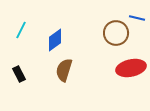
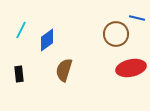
brown circle: moved 1 px down
blue diamond: moved 8 px left
black rectangle: rotated 21 degrees clockwise
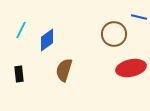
blue line: moved 2 px right, 1 px up
brown circle: moved 2 px left
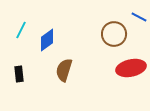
blue line: rotated 14 degrees clockwise
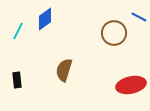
cyan line: moved 3 px left, 1 px down
brown circle: moved 1 px up
blue diamond: moved 2 px left, 21 px up
red ellipse: moved 17 px down
black rectangle: moved 2 px left, 6 px down
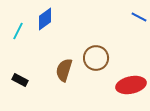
brown circle: moved 18 px left, 25 px down
black rectangle: moved 3 px right; rotated 56 degrees counterclockwise
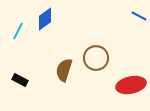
blue line: moved 1 px up
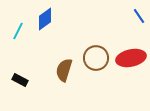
blue line: rotated 28 degrees clockwise
red ellipse: moved 27 px up
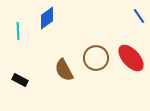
blue diamond: moved 2 px right, 1 px up
cyan line: rotated 30 degrees counterclockwise
red ellipse: rotated 60 degrees clockwise
brown semicircle: rotated 45 degrees counterclockwise
